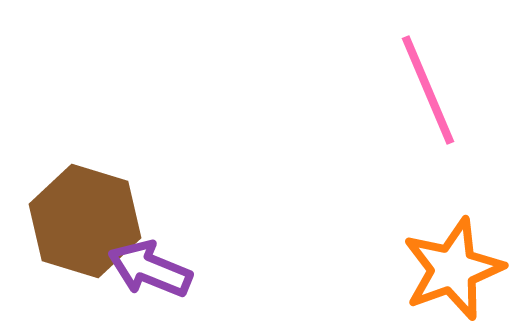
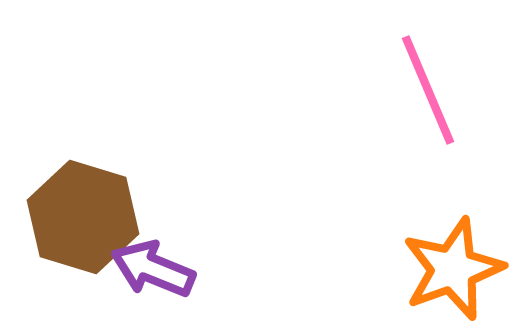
brown hexagon: moved 2 px left, 4 px up
purple arrow: moved 3 px right
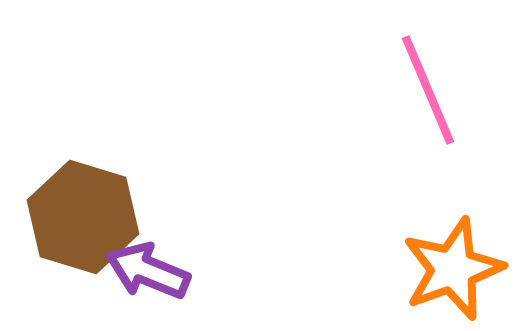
purple arrow: moved 5 px left, 2 px down
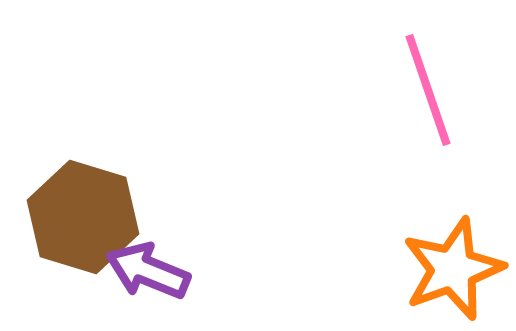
pink line: rotated 4 degrees clockwise
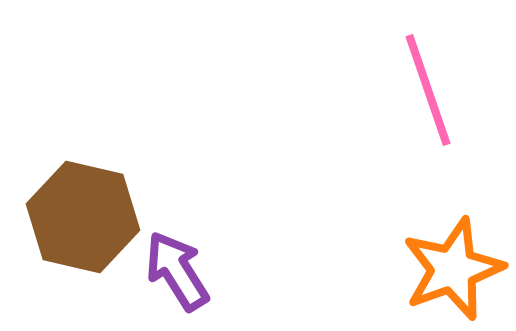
brown hexagon: rotated 4 degrees counterclockwise
purple arrow: moved 29 px right; rotated 36 degrees clockwise
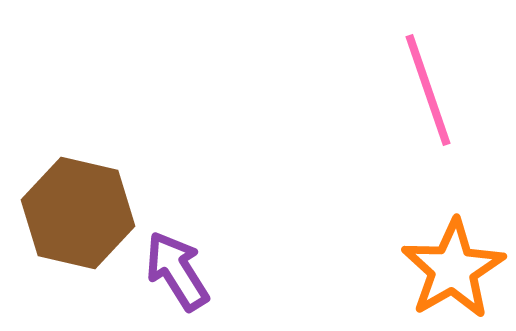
brown hexagon: moved 5 px left, 4 px up
orange star: rotated 10 degrees counterclockwise
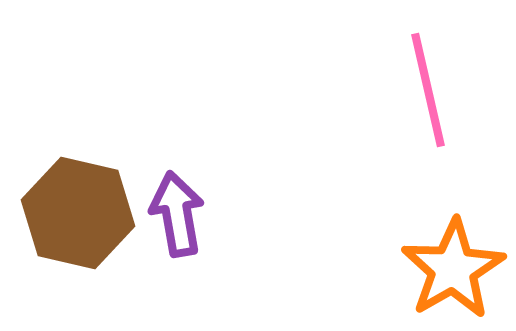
pink line: rotated 6 degrees clockwise
purple arrow: moved 57 px up; rotated 22 degrees clockwise
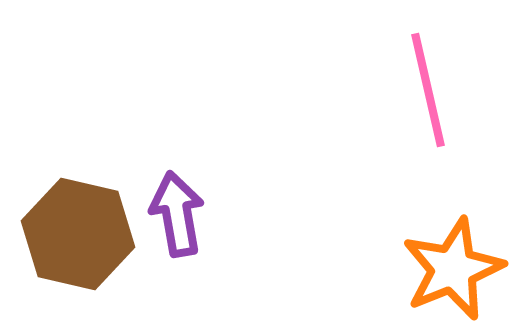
brown hexagon: moved 21 px down
orange star: rotated 8 degrees clockwise
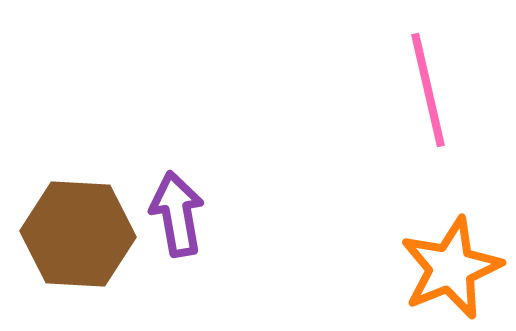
brown hexagon: rotated 10 degrees counterclockwise
orange star: moved 2 px left, 1 px up
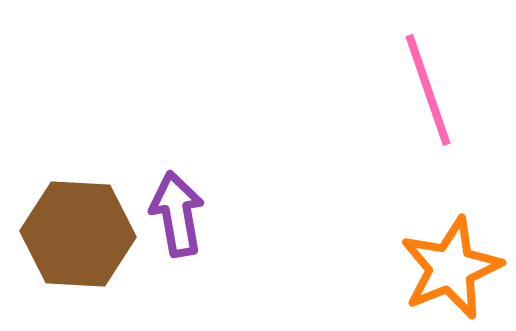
pink line: rotated 6 degrees counterclockwise
